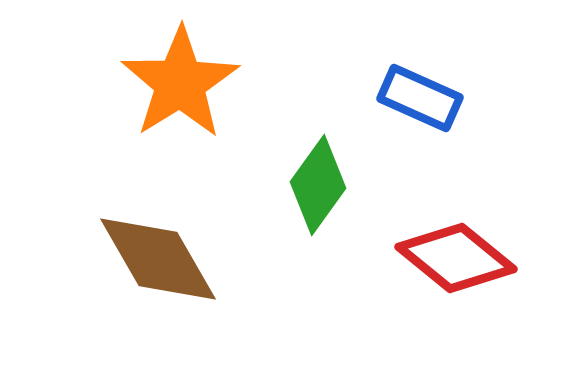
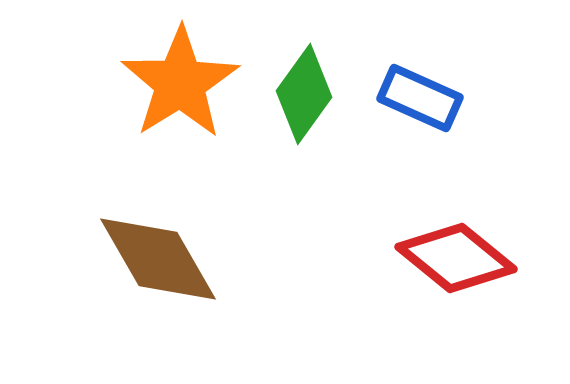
green diamond: moved 14 px left, 91 px up
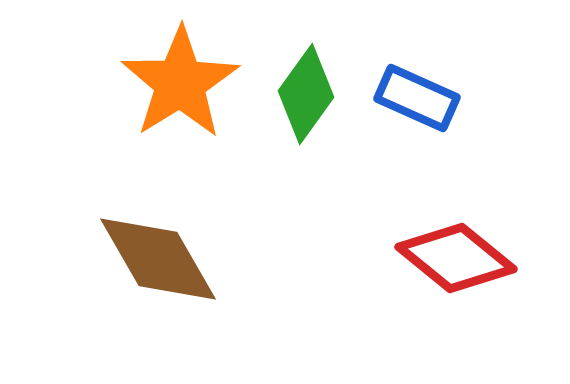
green diamond: moved 2 px right
blue rectangle: moved 3 px left
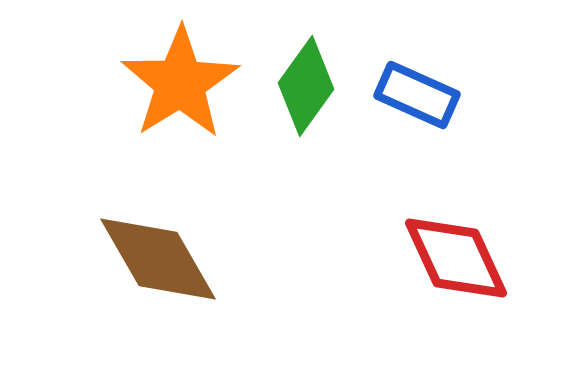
green diamond: moved 8 px up
blue rectangle: moved 3 px up
red diamond: rotated 26 degrees clockwise
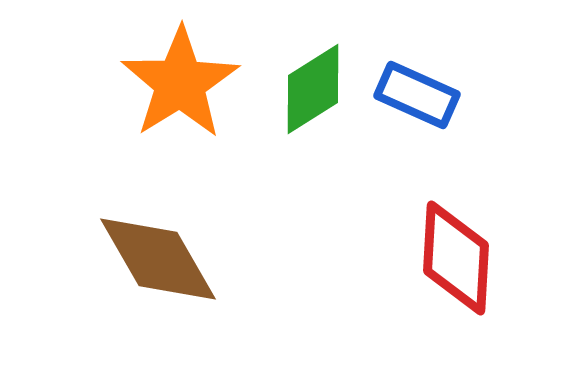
green diamond: moved 7 px right, 3 px down; rotated 22 degrees clockwise
red diamond: rotated 28 degrees clockwise
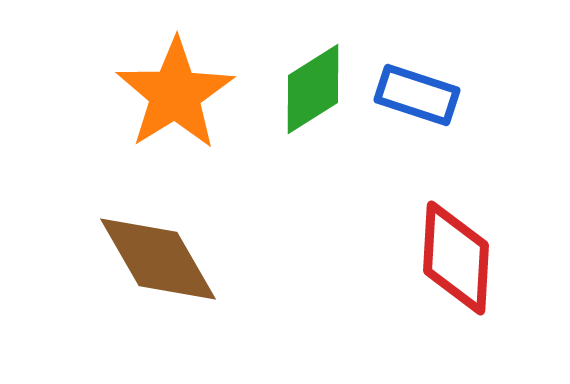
orange star: moved 5 px left, 11 px down
blue rectangle: rotated 6 degrees counterclockwise
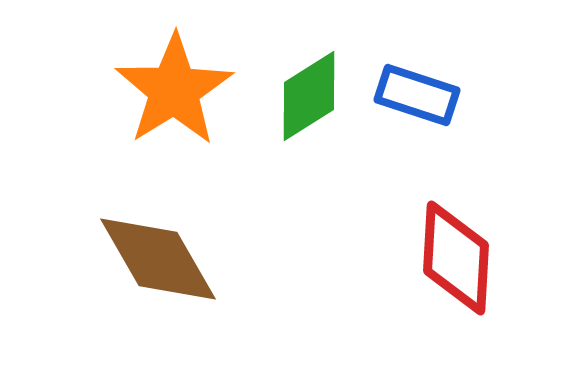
green diamond: moved 4 px left, 7 px down
orange star: moved 1 px left, 4 px up
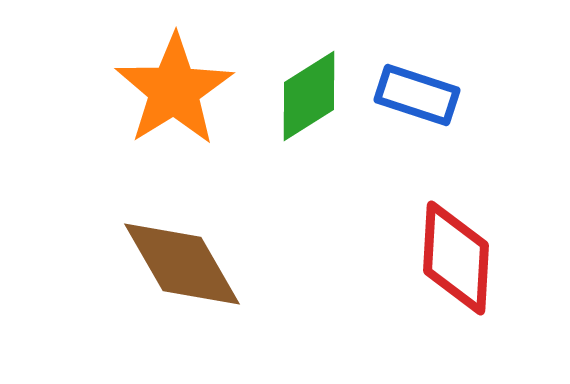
brown diamond: moved 24 px right, 5 px down
